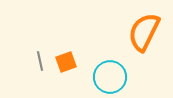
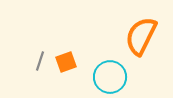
orange semicircle: moved 3 px left, 4 px down
gray line: rotated 30 degrees clockwise
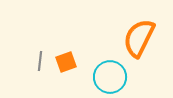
orange semicircle: moved 2 px left, 2 px down
gray line: rotated 12 degrees counterclockwise
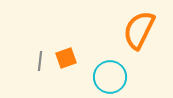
orange semicircle: moved 8 px up
orange square: moved 4 px up
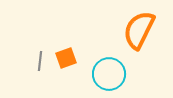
cyan circle: moved 1 px left, 3 px up
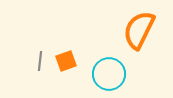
orange square: moved 3 px down
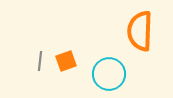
orange semicircle: moved 1 px right, 1 px down; rotated 24 degrees counterclockwise
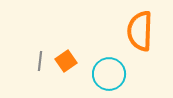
orange square: rotated 15 degrees counterclockwise
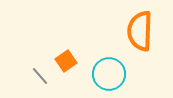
gray line: moved 15 px down; rotated 48 degrees counterclockwise
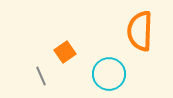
orange square: moved 1 px left, 9 px up
gray line: moved 1 px right; rotated 18 degrees clockwise
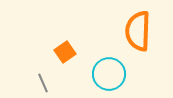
orange semicircle: moved 2 px left
gray line: moved 2 px right, 7 px down
